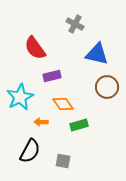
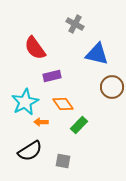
brown circle: moved 5 px right
cyan star: moved 5 px right, 5 px down
green rectangle: rotated 30 degrees counterclockwise
black semicircle: rotated 30 degrees clockwise
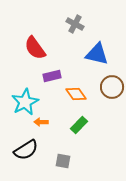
orange diamond: moved 13 px right, 10 px up
black semicircle: moved 4 px left, 1 px up
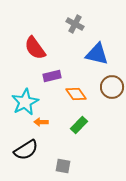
gray square: moved 5 px down
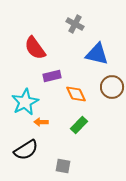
orange diamond: rotated 10 degrees clockwise
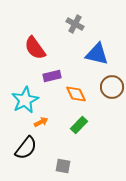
cyan star: moved 2 px up
orange arrow: rotated 152 degrees clockwise
black semicircle: moved 2 px up; rotated 20 degrees counterclockwise
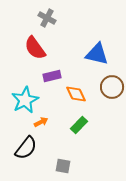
gray cross: moved 28 px left, 6 px up
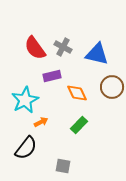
gray cross: moved 16 px right, 29 px down
orange diamond: moved 1 px right, 1 px up
